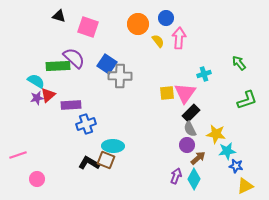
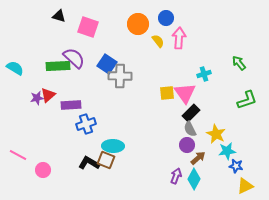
cyan semicircle: moved 21 px left, 13 px up
pink triangle: rotated 10 degrees counterclockwise
yellow star: rotated 18 degrees clockwise
pink line: rotated 48 degrees clockwise
pink circle: moved 6 px right, 9 px up
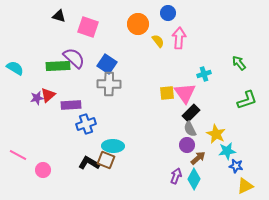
blue circle: moved 2 px right, 5 px up
gray cross: moved 11 px left, 8 px down
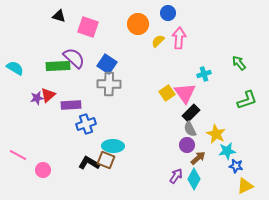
yellow semicircle: rotated 96 degrees counterclockwise
yellow square: rotated 28 degrees counterclockwise
purple arrow: rotated 14 degrees clockwise
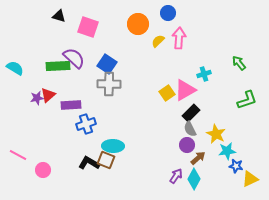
pink triangle: moved 3 px up; rotated 35 degrees clockwise
yellow triangle: moved 5 px right, 7 px up
